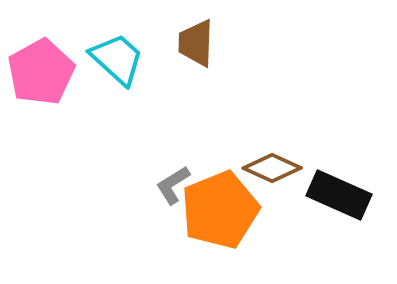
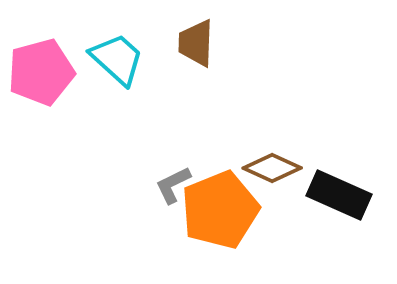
pink pentagon: rotated 14 degrees clockwise
gray L-shape: rotated 6 degrees clockwise
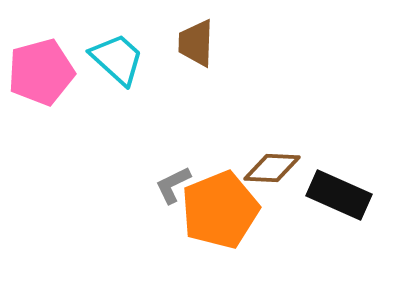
brown diamond: rotated 22 degrees counterclockwise
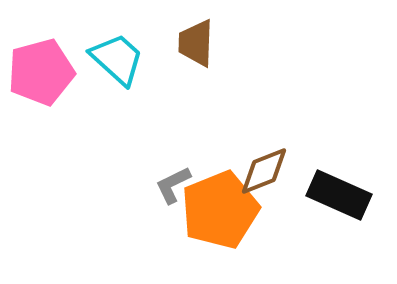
brown diamond: moved 8 px left, 3 px down; rotated 24 degrees counterclockwise
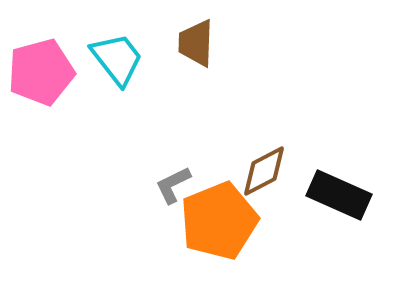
cyan trapezoid: rotated 10 degrees clockwise
brown diamond: rotated 6 degrees counterclockwise
orange pentagon: moved 1 px left, 11 px down
